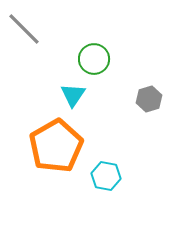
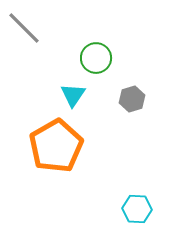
gray line: moved 1 px up
green circle: moved 2 px right, 1 px up
gray hexagon: moved 17 px left
cyan hexagon: moved 31 px right, 33 px down; rotated 8 degrees counterclockwise
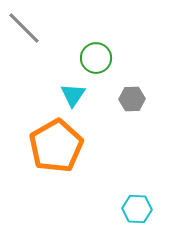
gray hexagon: rotated 15 degrees clockwise
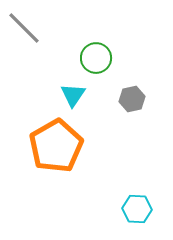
gray hexagon: rotated 10 degrees counterclockwise
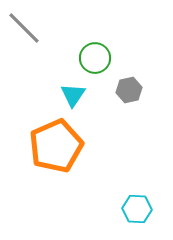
green circle: moved 1 px left
gray hexagon: moved 3 px left, 9 px up
orange pentagon: rotated 6 degrees clockwise
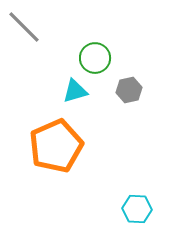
gray line: moved 1 px up
cyan triangle: moved 2 px right, 4 px up; rotated 40 degrees clockwise
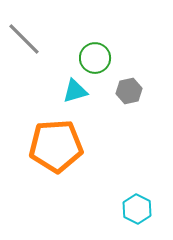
gray line: moved 12 px down
gray hexagon: moved 1 px down
orange pentagon: rotated 20 degrees clockwise
cyan hexagon: rotated 24 degrees clockwise
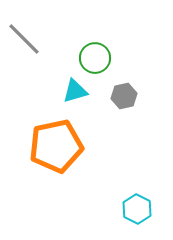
gray hexagon: moved 5 px left, 5 px down
orange pentagon: rotated 8 degrees counterclockwise
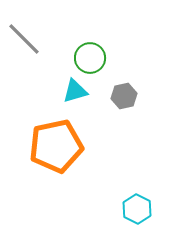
green circle: moved 5 px left
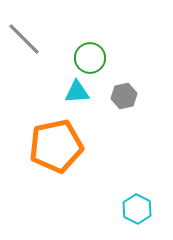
cyan triangle: moved 2 px right, 1 px down; rotated 12 degrees clockwise
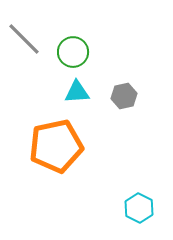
green circle: moved 17 px left, 6 px up
cyan hexagon: moved 2 px right, 1 px up
